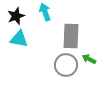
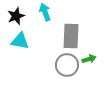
cyan triangle: moved 1 px right, 2 px down
green arrow: rotated 136 degrees clockwise
gray circle: moved 1 px right
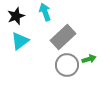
gray rectangle: moved 8 px left, 1 px down; rotated 45 degrees clockwise
cyan triangle: rotated 48 degrees counterclockwise
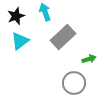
gray circle: moved 7 px right, 18 px down
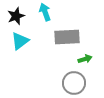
gray rectangle: moved 4 px right; rotated 40 degrees clockwise
green arrow: moved 4 px left
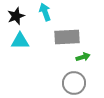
cyan triangle: rotated 36 degrees clockwise
green arrow: moved 2 px left, 2 px up
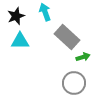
gray rectangle: rotated 45 degrees clockwise
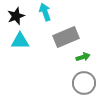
gray rectangle: moved 1 px left; rotated 65 degrees counterclockwise
gray circle: moved 10 px right
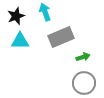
gray rectangle: moved 5 px left
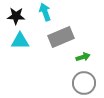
black star: rotated 24 degrees clockwise
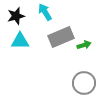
cyan arrow: rotated 12 degrees counterclockwise
black star: rotated 18 degrees counterclockwise
green arrow: moved 1 px right, 12 px up
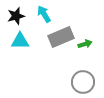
cyan arrow: moved 1 px left, 2 px down
green arrow: moved 1 px right, 1 px up
gray circle: moved 1 px left, 1 px up
